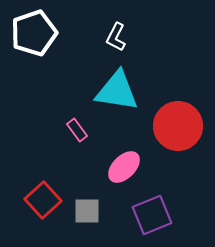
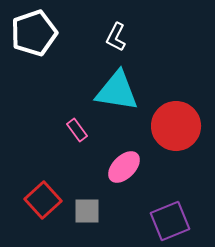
red circle: moved 2 px left
purple square: moved 18 px right, 6 px down
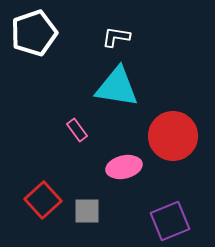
white L-shape: rotated 72 degrees clockwise
cyan triangle: moved 4 px up
red circle: moved 3 px left, 10 px down
pink ellipse: rotated 32 degrees clockwise
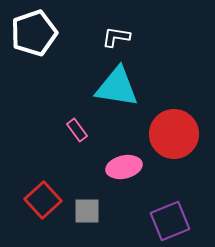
red circle: moved 1 px right, 2 px up
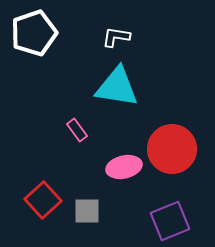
red circle: moved 2 px left, 15 px down
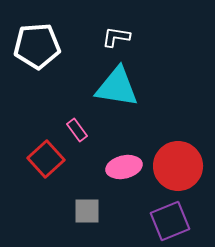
white pentagon: moved 3 px right, 13 px down; rotated 15 degrees clockwise
red circle: moved 6 px right, 17 px down
red square: moved 3 px right, 41 px up
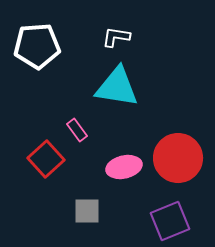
red circle: moved 8 px up
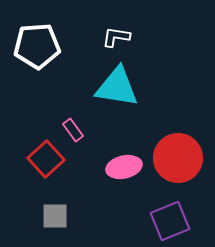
pink rectangle: moved 4 px left
gray square: moved 32 px left, 5 px down
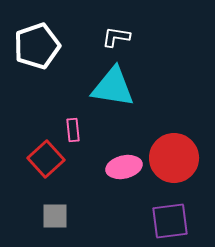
white pentagon: rotated 15 degrees counterclockwise
cyan triangle: moved 4 px left
pink rectangle: rotated 30 degrees clockwise
red circle: moved 4 px left
purple square: rotated 15 degrees clockwise
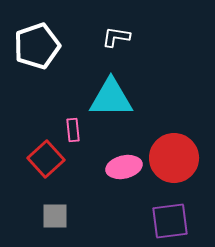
cyan triangle: moved 2 px left, 11 px down; rotated 9 degrees counterclockwise
